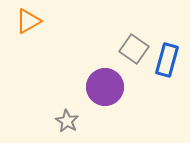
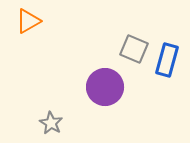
gray square: rotated 12 degrees counterclockwise
gray star: moved 16 px left, 2 px down
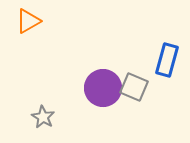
gray square: moved 38 px down
purple circle: moved 2 px left, 1 px down
gray star: moved 8 px left, 6 px up
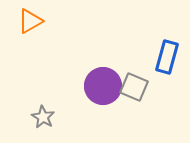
orange triangle: moved 2 px right
blue rectangle: moved 3 px up
purple circle: moved 2 px up
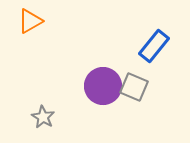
blue rectangle: moved 13 px left, 11 px up; rotated 24 degrees clockwise
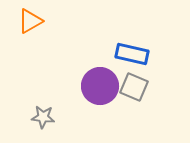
blue rectangle: moved 22 px left, 8 px down; rotated 64 degrees clockwise
purple circle: moved 3 px left
gray star: rotated 25 degrees counterclockwise
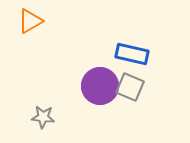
gray square: moved 4 px left
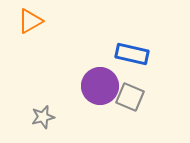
gray square: moved 10 px down
gray star: rotated 20 degrees counterclockwise
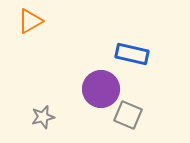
purple circle: moved 1 px right, 3 px down
gray square: moved 2 px left, 18 px down
